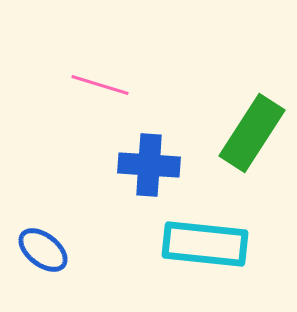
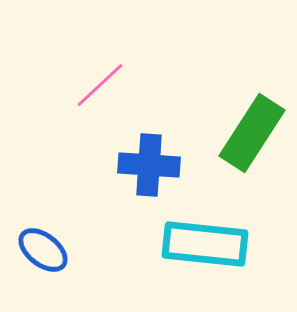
pink line: rotated 60 degrees counterclockwise
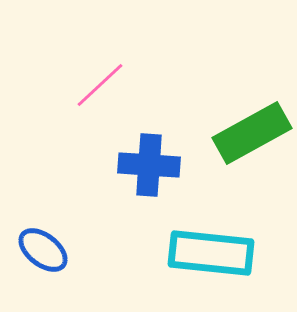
green rectangle: rotated 28 degrees clockwise
cyan rectangle: moved 6 px right, 9 px down
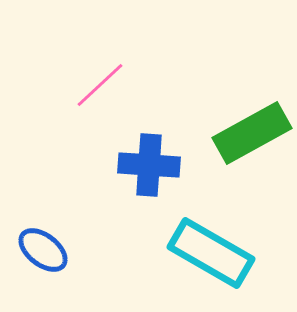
cyan rectangle: rotated 24 degrees clockwise
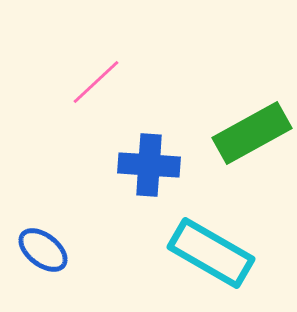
pink line: moved 4 px left, 3 px up
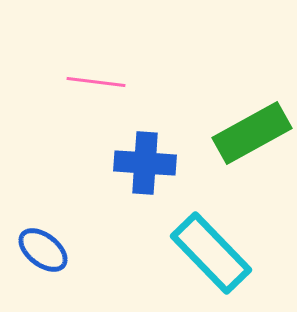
pink line: rotated 50 degrees clockwise
blue cross: moved 4 px left, 2 px up
cyan rectangle: rotated 16 degrees clockwise
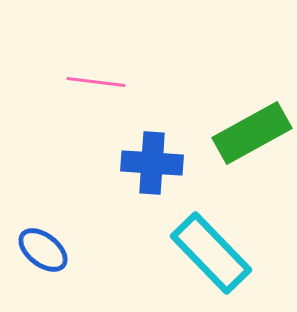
blue cross: moved 7 px right
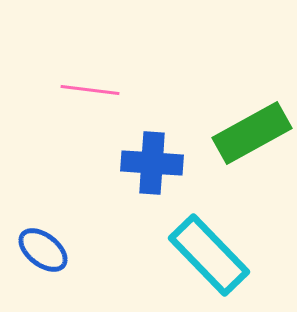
pink line: moved 6 px left, 8 px down
cyan rectangle: moved 2 px left, 2 px down
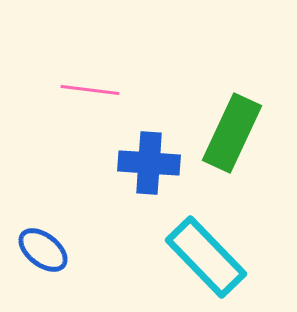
green rectangle: moved 20 px left; rotated 36 degrees counterclockwise
blue cross: moved 3 px left
cyan rectangle: moved 3 px left, 2 px down
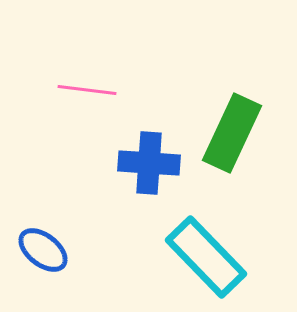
pink line: moved 3 px left
